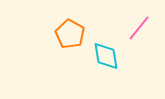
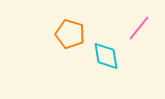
orange pentagon: rotated 12 degrees counterclockwise
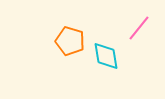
orange pentagon: moved 7 px down
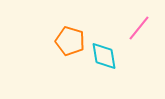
cyan diamond: moved 2 px left
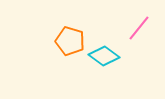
cyan diamond: rotated 44 degrees counterclockwise
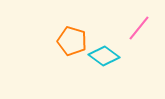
orange pentagon: moved 2 px right
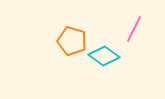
pink line: moved 5 px left, 1 px down; rotated 12 degrees counterclockwise
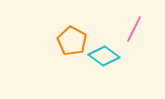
orange pentagon: rotated 12 degrees clockwise
